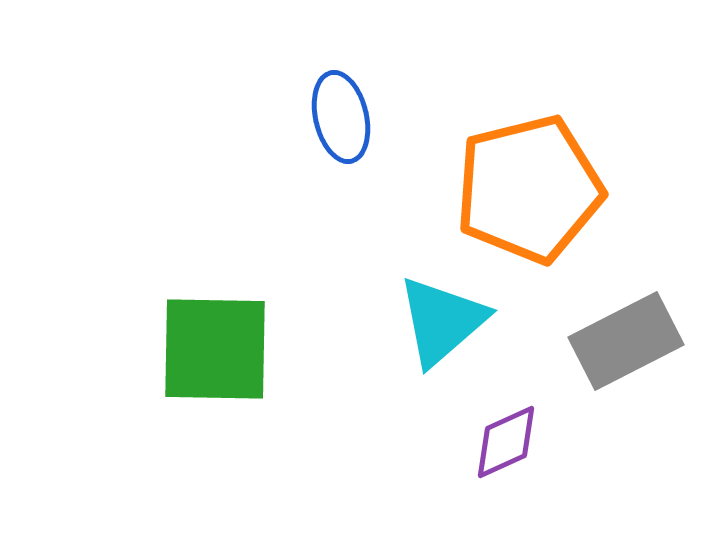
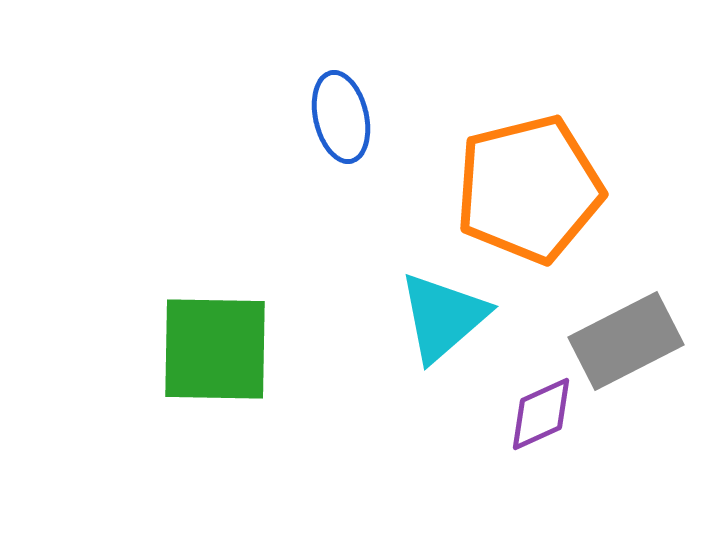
cyan triangle: moved 1 px right, 4 px up
purple diamond: moved 35 px right, 28 px up
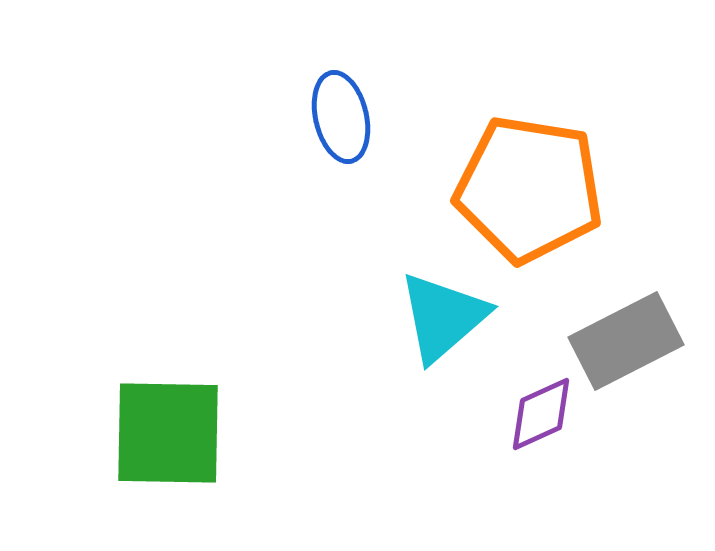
orange pentagon: rotated 23 degrees clockwise
green square: moved 47 px left, 84 px down
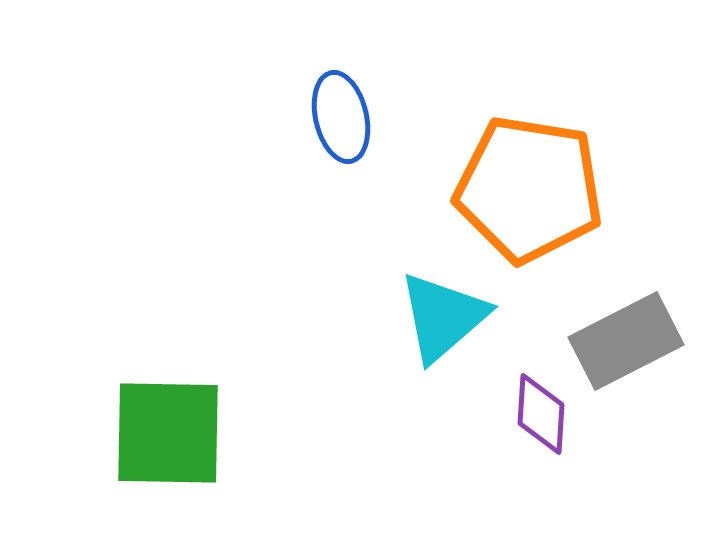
purple diamond: rotated 62 degrees counterclockwise
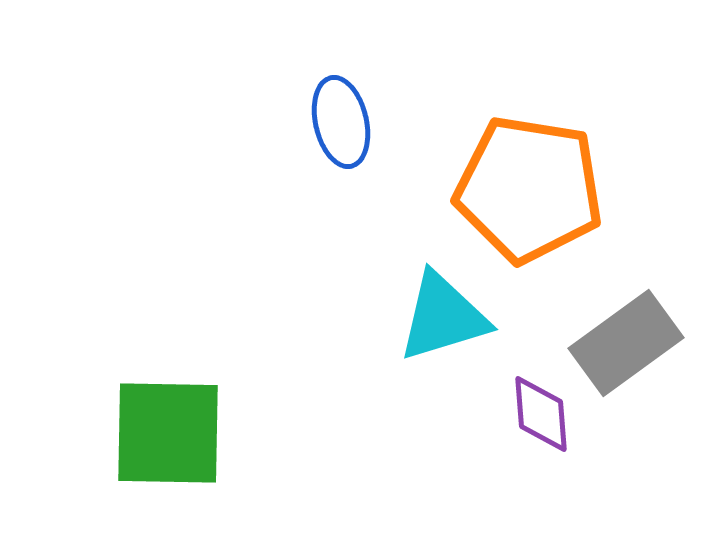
blue ellipse: moved 5 px down
cyan triangle: rotated 24 degrees clockwise
gray rectangle: moved 2 px down; rotated 9 degrees counterclockwise
purple diamond: rotated 8 degrees counterclockwise
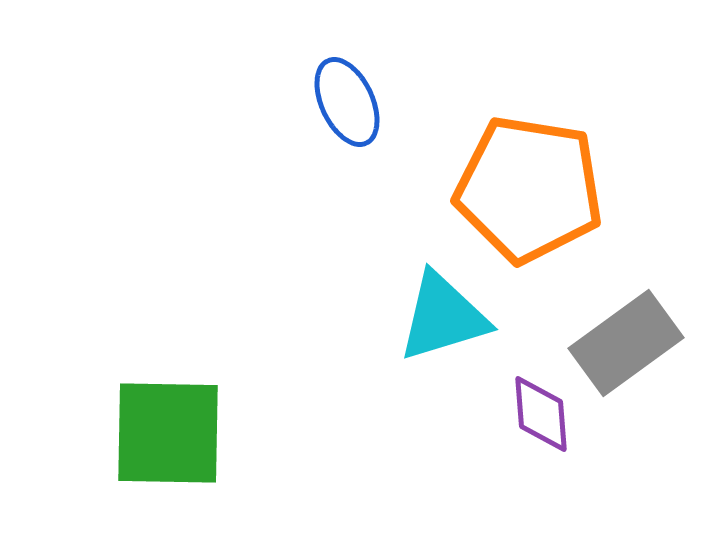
blue ellipse: moved 6 px right, 20 px up; rotated 12 degrees counterclockwise
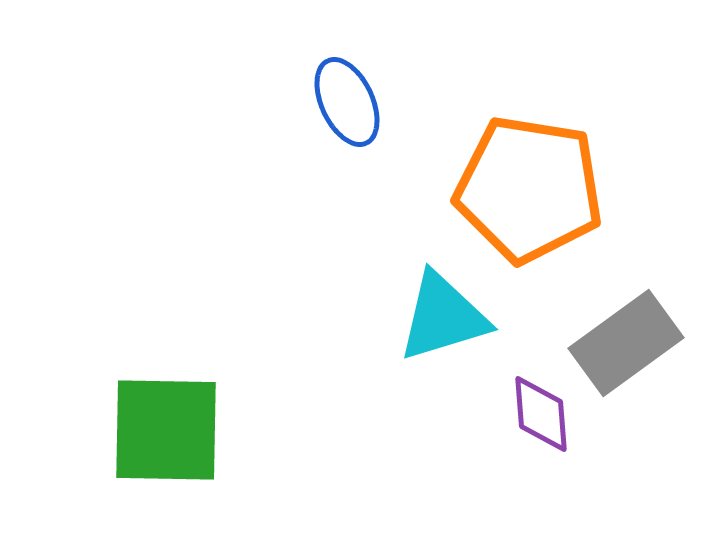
green square: moved 2 px left, 3 px up
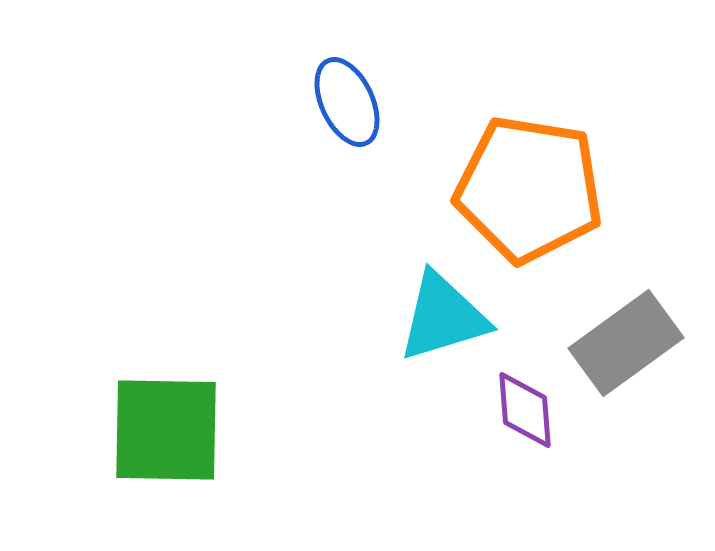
purple diamond: moved 16 px left, 4 px up
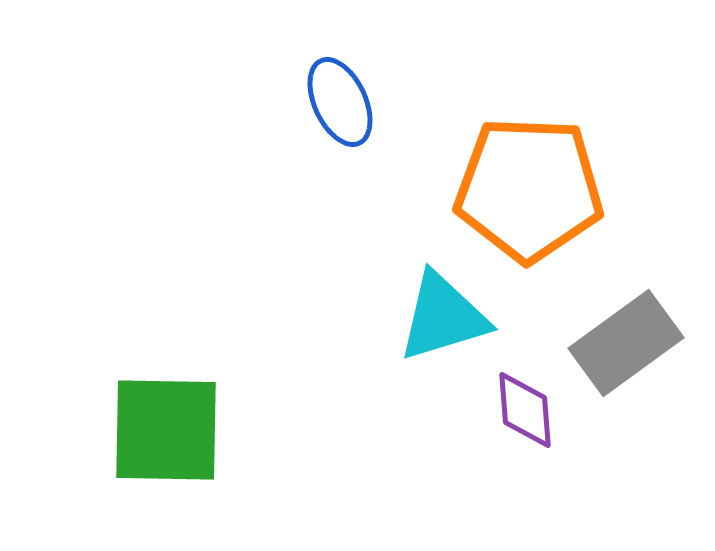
blue ellipse: moved 7 px left
orange pentagon: rotated 7 degrees counterclockwise
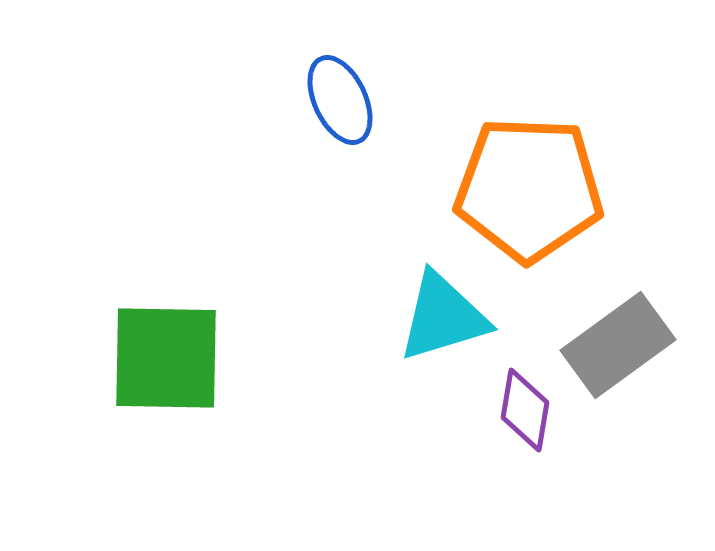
blue ellipse: moved 2 px up
gray rectangle: moved 8 px left, 2 px down
purple diamond: rotated 14 degrees clockwise
green square: moved 72 px up
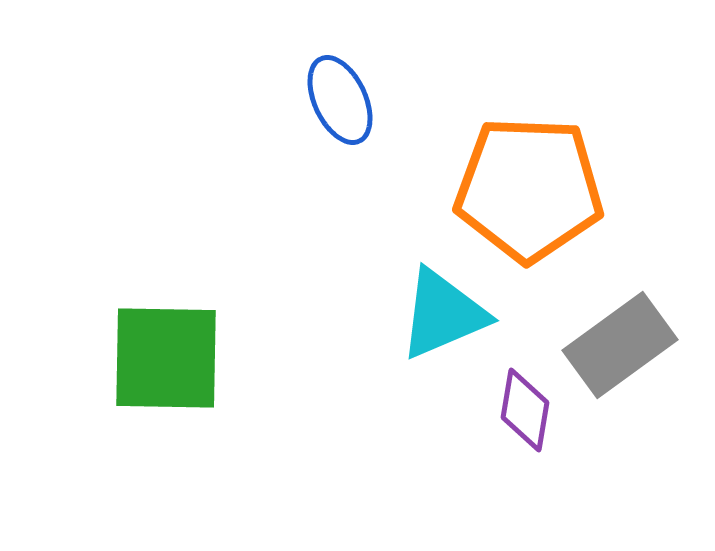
cyan triangle: moved 3 px up; rotated 6 degrees counterclockwise
gray rectangle: moved 2 px right
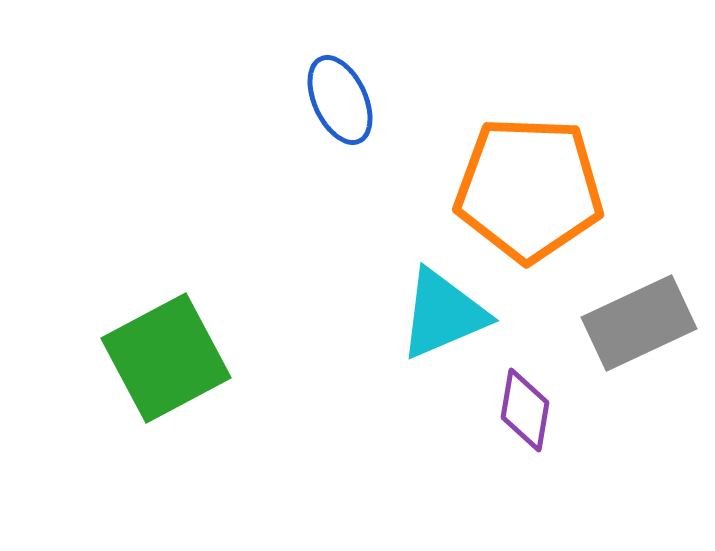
gray rectangle: moved 19 px right, 22 px up; rotated 11 degrees clockwise
green square: rotated 29 degrees counterclockwise
